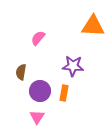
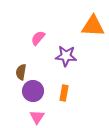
purple star: moved 7 px left, 10 px up
purple circle: moved 7 px left
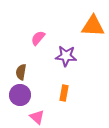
purple circle: moved 13 px left, 4 px down
pink triangle: rotated 21 degrees counterclockwise
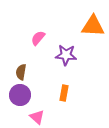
purple star: moved 1 px up
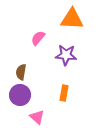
orange triangle: moved 21 px left, 7 px up
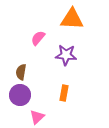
pink triangle: rotated 35 degrees clockwise
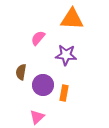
purple circle: moved 23 px right, 10 px up
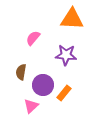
pink semicircle: moved 5 px left
orange rectangle: rotated 28 degrees clockwise
pink triangle: moved 6 px left, 11 px up
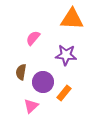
purple circle: moved 3 px up
